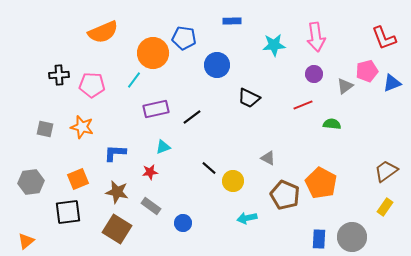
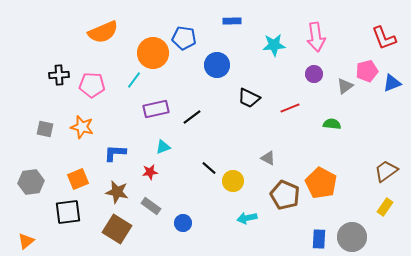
red line at (303, 105): moved 13 px left, 3 px down
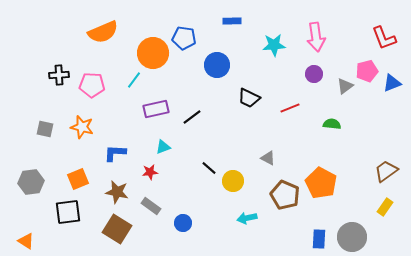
orange triangle at (26, 241): rotated 48 degrees counterclockwise
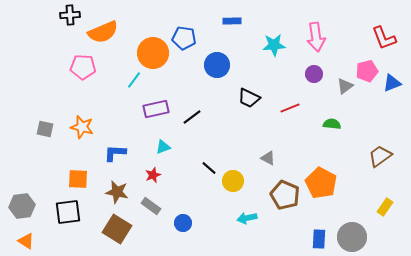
black cross at (59, 75): moved 11 px right, 60 px up
pink pentagon at (92, 85): moved 9 px left, 18 px up
brown trapezoid at (386, 171): moved 6 px left, 15 px up
red star at (150, 172): moved 3 px right, 3 px down; rotated 14 degrees counterclockwise
orange square at (78, 179): rotated 25 degrees clockwise
gray hexagon at (31, 182): moved 9 px left, 24 px down
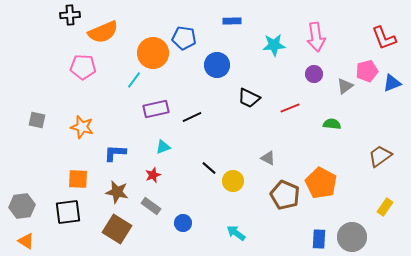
black line at (192, 117): rotated 12 degrees clockwise
gray square at (45, 129): moved 8 px left, 9 px up
cyan arrow at (247, 218): moved 11 px left, 15 px down; rotated 48 degrees clockwise
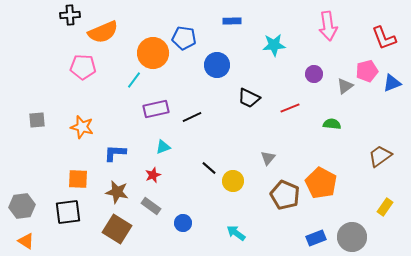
pink arrow at (316, 37): moved 12 px right, 11 px up
gray square at (37, 120): rotated 18 degrees counterclockwise
gray triangle at (268, 158): rotated 42 degrees clockwise
blue rectangle at (319, 239): moved 3 px left, 1 px up; rotated 66 degrees clockwise
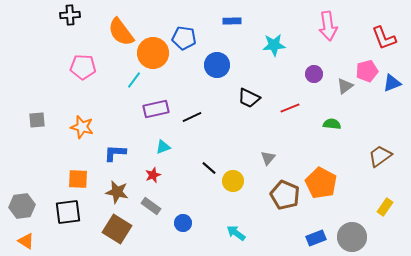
orange semicircle at (103, 32): moved 18 px right; rotated 76 degrees clockwise
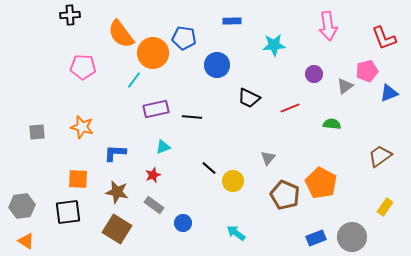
orange semicircle at (121, 32): moved 2 px down
blue triangle at (392, 83): moved 3 px left, 10 px down
black line at (192, 117): rotated 30 degrees clockwise
gray square at (37, 120): moved 12 px down
gray rectangle at (151, 206): moved 3 px right, 1 px up
